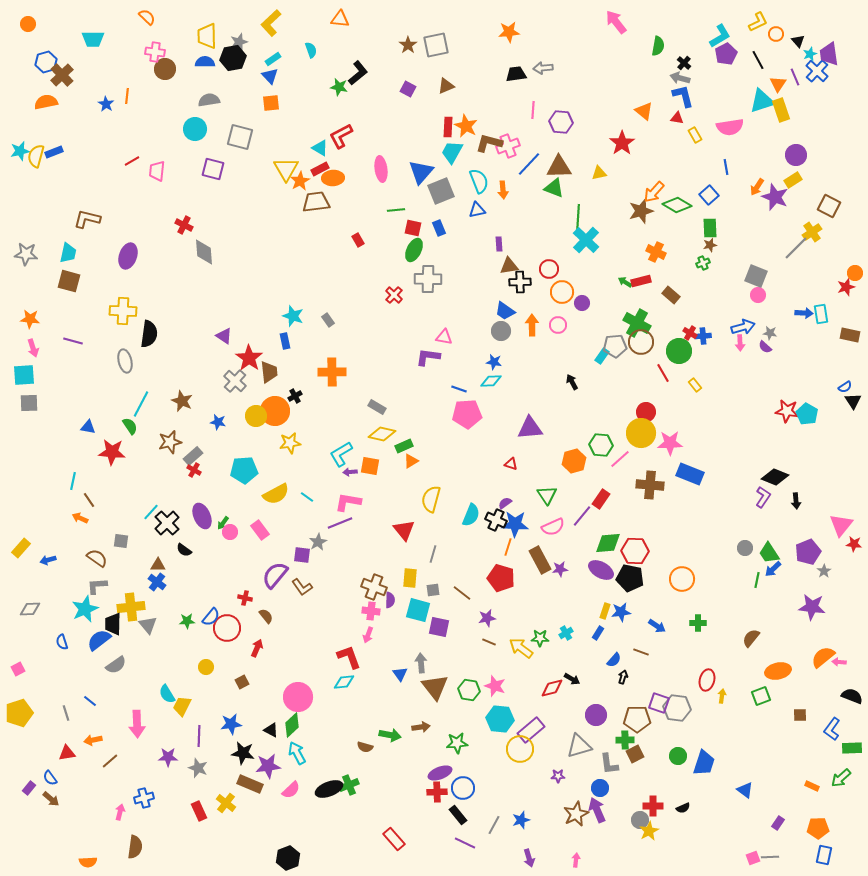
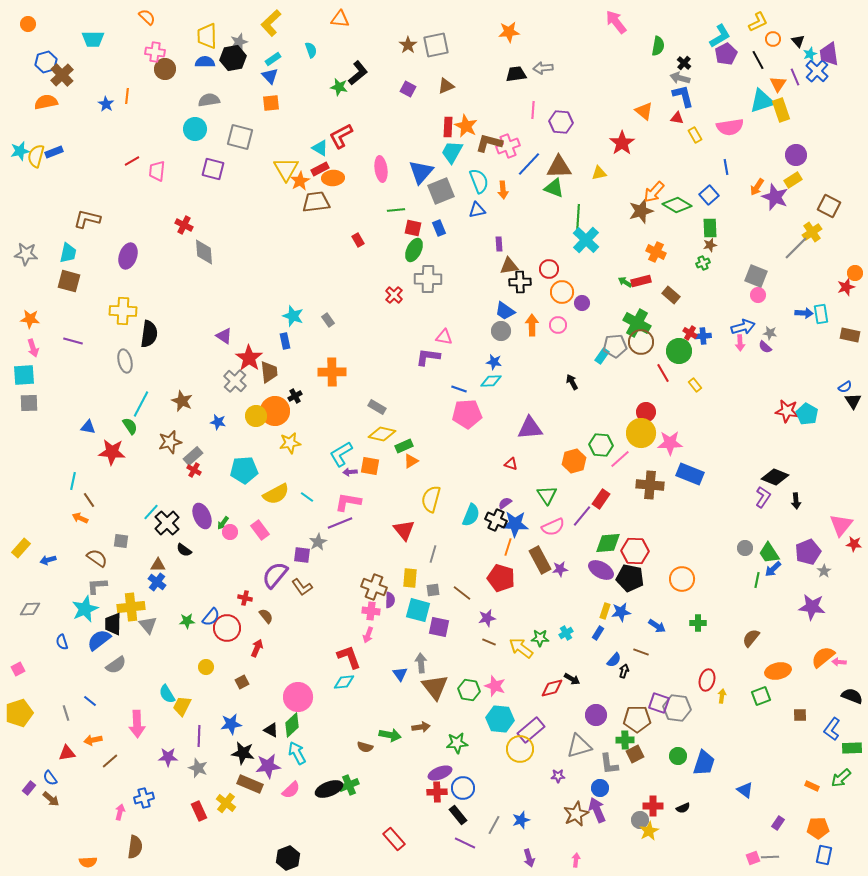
orange circle at (776, 34): moved 3 px left, 5 px down
black arrow at (623, 677): moved 1 px right, 6 px up
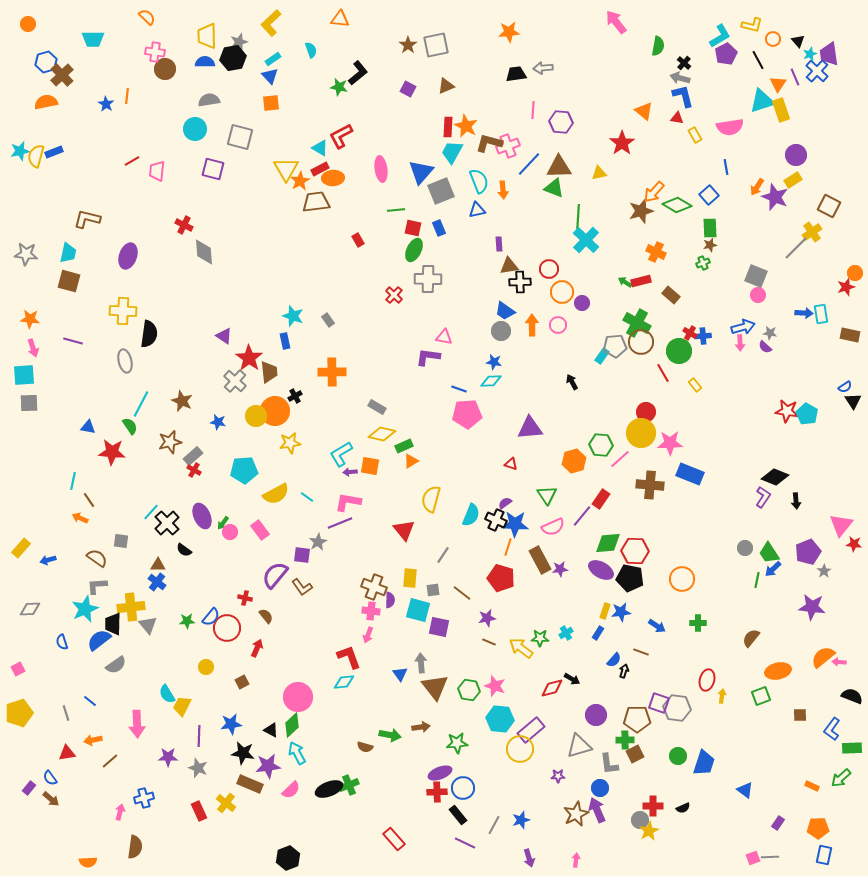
yellow L-shape at (758, 22): moved 6 px left, 3 px down; rotated 40 degrees clockwise
gray line at (433, 554): moved 10 px right, 1 px down; rotated 18 degrees clockwise
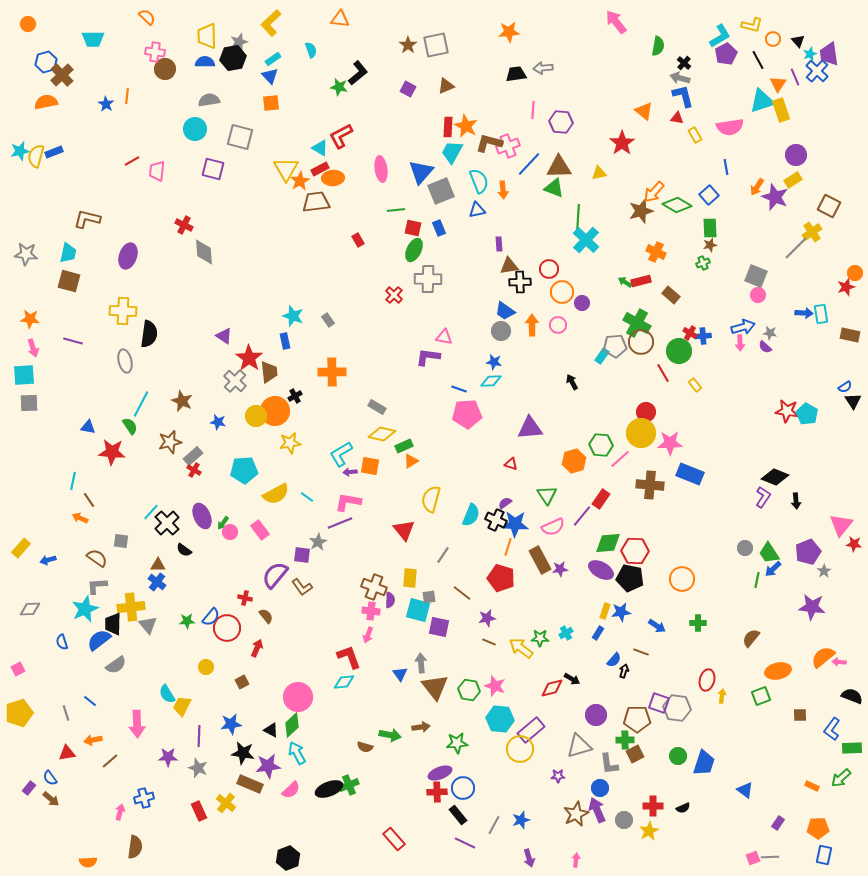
gray square at (433, 590): moved 4 px left, 7 px down
gray circle at (640, 820): moved 16 px left
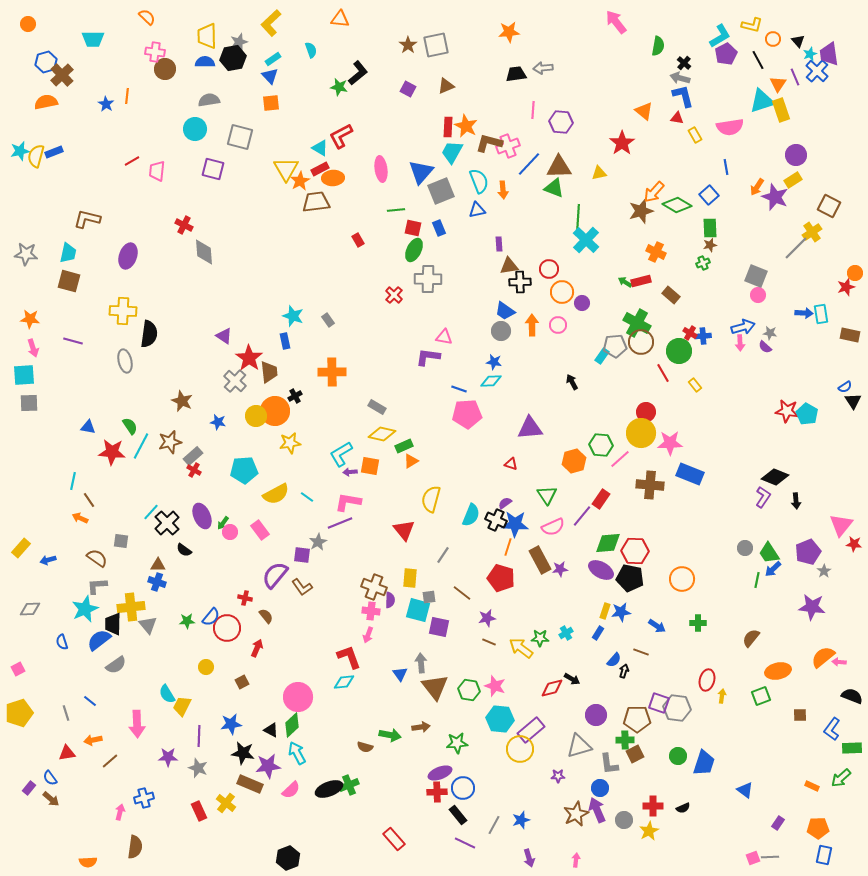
cyan line at (141, 404): moved 42 px down
blue cross at (157, 582): rotated 18 degrees counterclockwise
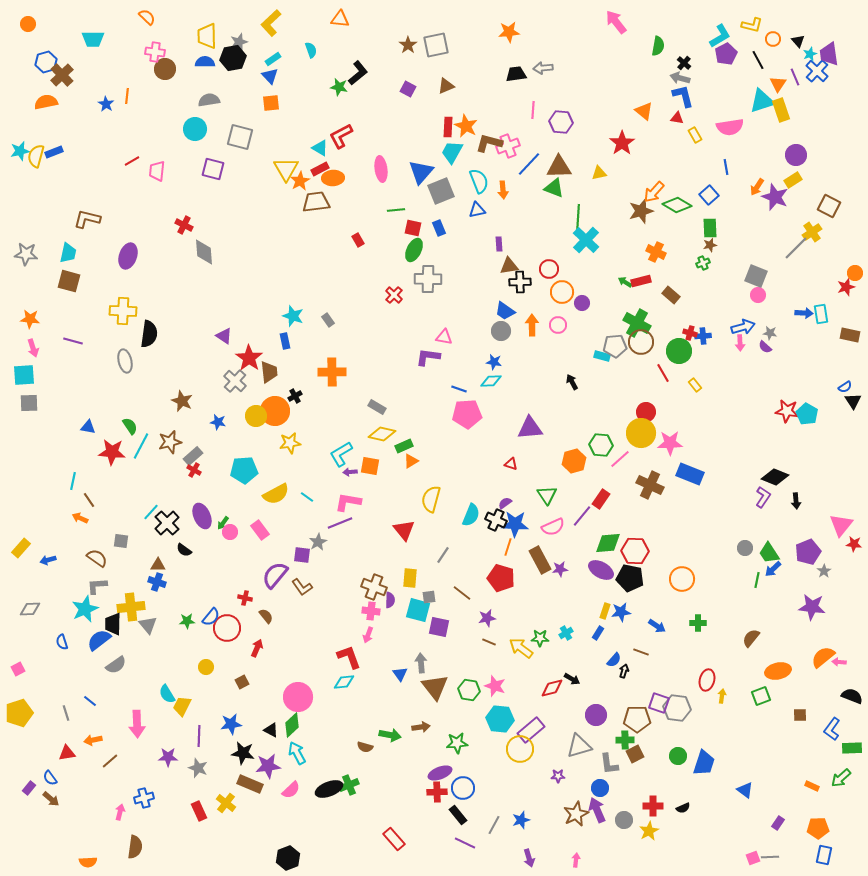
red cross at (690, 333): rotated 16 degrees counterclockwise
cyan rectangle at (602, 356): rotated 70 degrees clockwise
brown cross at (650, 485): rotated 20 degrees clockwise
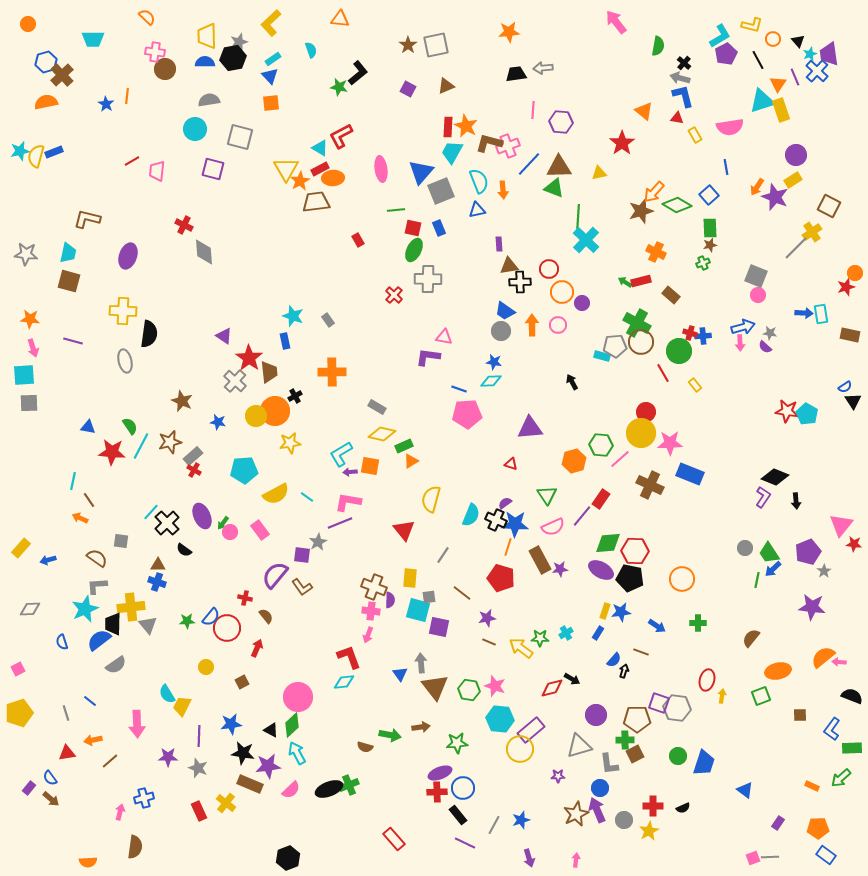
blue rectangle at (824, 855): moved 2 px right; rotated 66 degrees counterclockwise
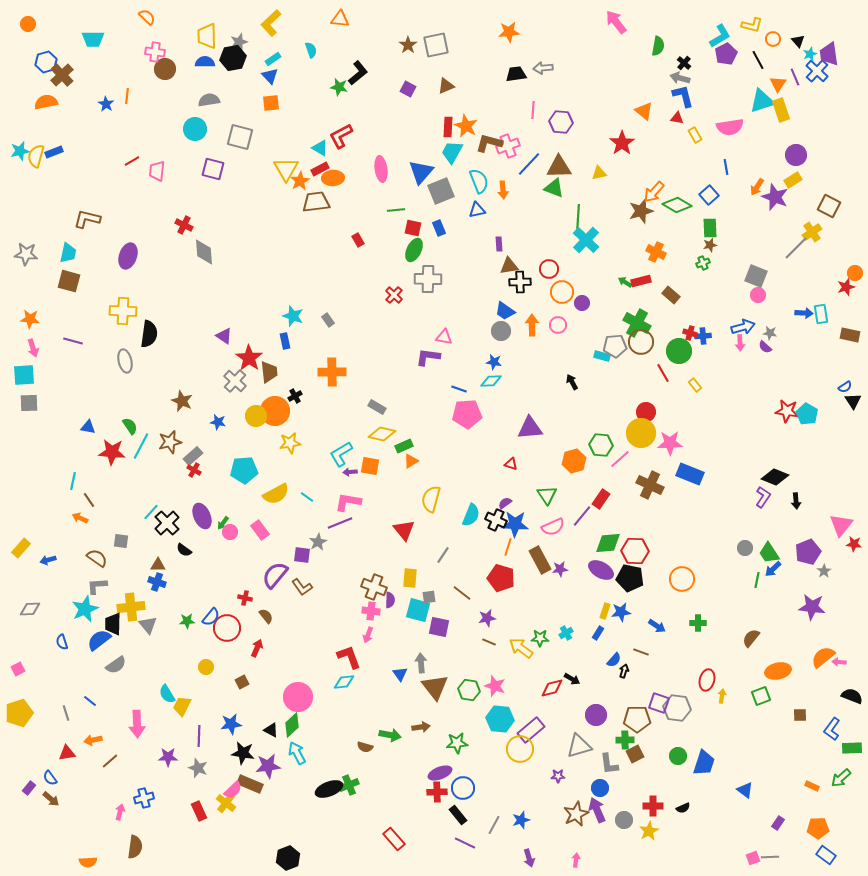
pink semicircle at (291, 790): moved 58 px left
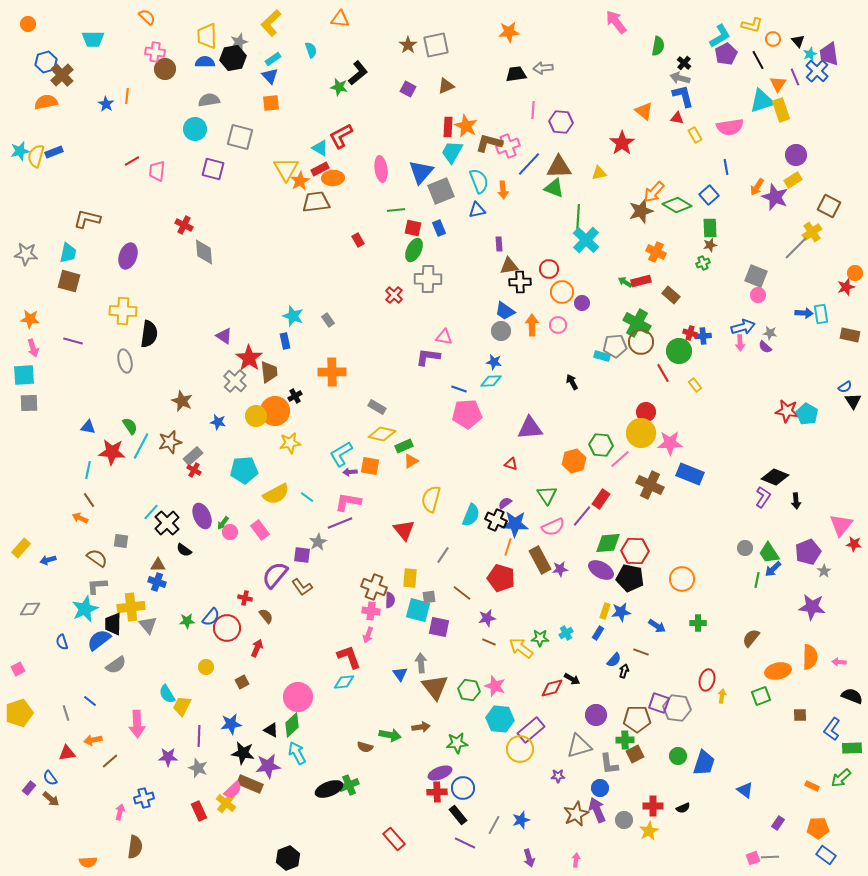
cyan line at (73, 481): moved 15 px right, 11 px up
orange semicircle at (823, 657): moved 13 px left; rotated 130 degrees clockwise
